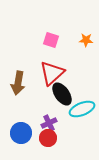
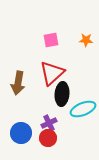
pink square: rotated 28 degrees counterclockwise
black ellipse: rotated 40 degrees clockwise
cyan ellipse: moved 1 px right
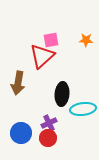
red triangle: moved 10 px left, 17 px up
cyan ellipse: rotated 15 degrees clockwise
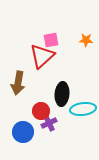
blue circle: moved 2 px right, 1 px up
red circle: moved 7 px left, 27 px up
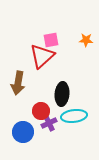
cyan ellipse: moved 9 px left, 7 px down
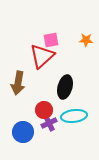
black ellipse: moved 3 px right, 7 px up; rotated 10 degrees clockwise
red circle: moved 3 px right, 1 px up
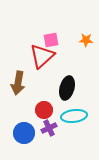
black ellipse: moved 2 px right, 1 px down
purple cross: moved 5 px down
blue circle: moved 1 px right, 1 px down
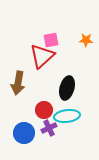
cyan ellipse: moved 7 px left
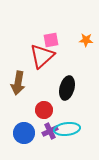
cyan ellipse: moved 13 px down
purple cross: moved 1 px right, 3 px down
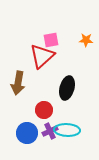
cyan ellipse: moved 1 px down; rotated 10 degrees clockwise
blue circle: moved 3 px right
